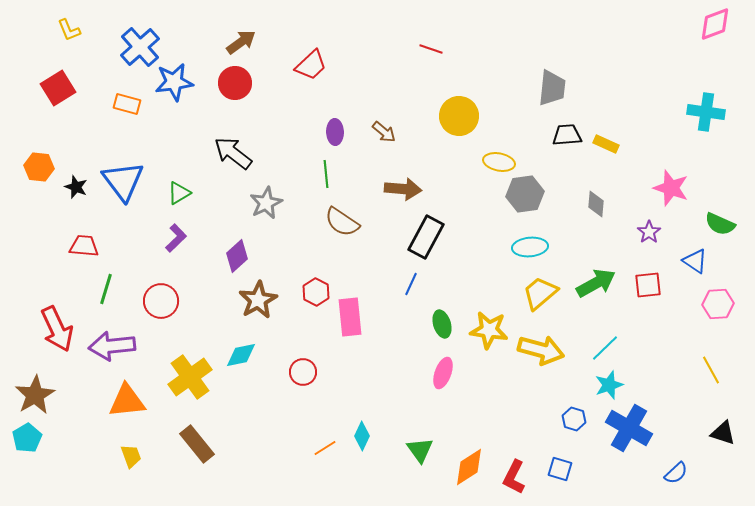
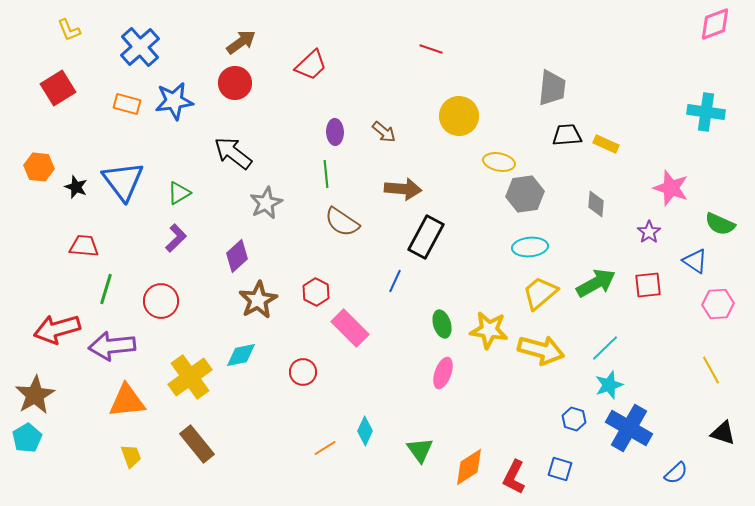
blue star at (174, 82): moved 19 px down
blue line at (411, 284): moved 16 px left, 3 px up
pink rectangle at (350, 317): moved 11 px down; rotated 39 degrees counterclockwise
red arrow at (57, 329): rotated 99 degrees clockwise
cyan diamond at (362, 436): moved 3 px right, 5 px up
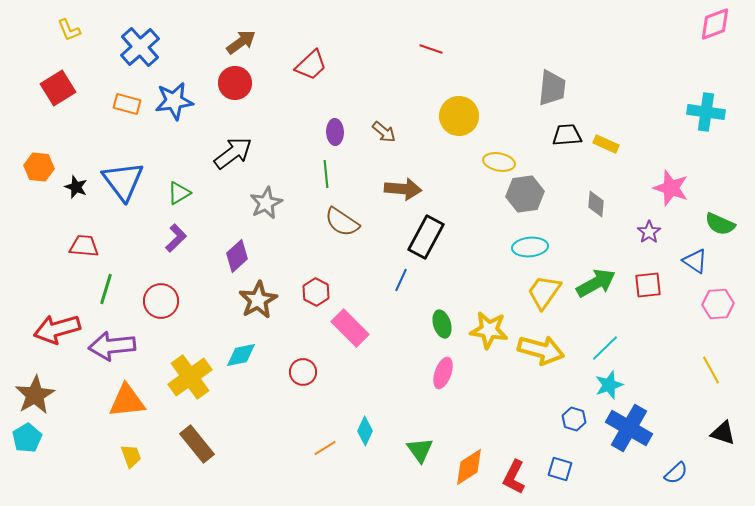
black arrow at (233, 153): rotated 105 degrees clockwise
blue line at (395, 281): moved 6 px right, 1 px up
yellow trapezoid at (540, 293): moved 4 px right, 1 px up; rotated 15 degrees counterclockwise
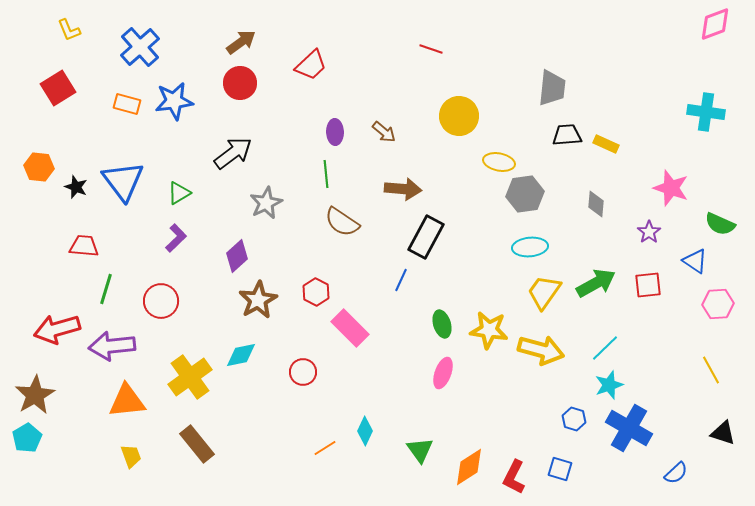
red circle at (235, 83): moved 5 px right
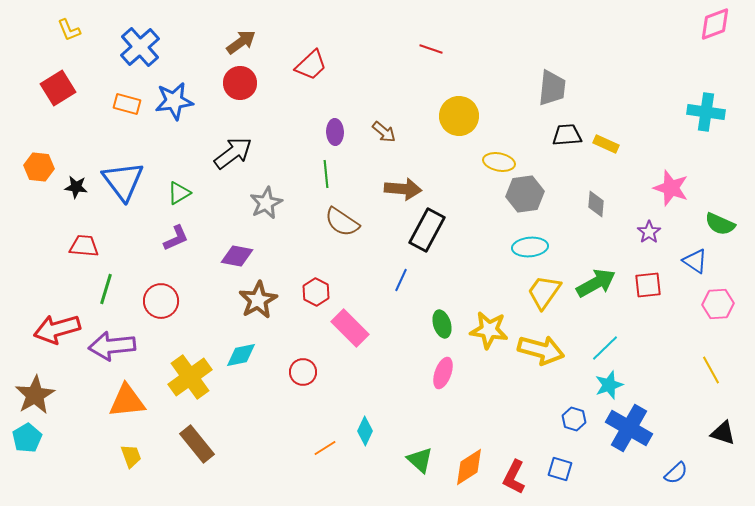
black star at (76, 187): rotated 15 degrees counterclockwise
black rectangle at (426, 237): moved 1 px right, 7 px up
purple L-shape at (176, 238): rotated 20 degrees clockwise
purple diamond at (237, 256): rotated 52 degrees clockwise
green triangle at (420, 450): moved 10 px down; rotated 12 degrees counterclockwise
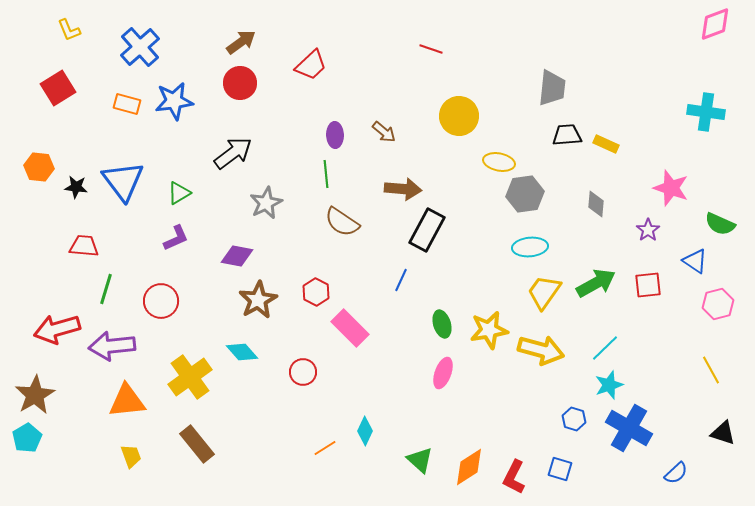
purple ellipse at (335, 132): moved 3 px down
purple star at (649, 232): moved 1 px left, 2 px up
pink hexagon at (718, 304): rotated 12 degrees counterclockwise
yellow star at (489, 330): rotated 18 degrees counterclockwise
cyan diamond at (241, 355): moved 1 px right, 3 px up; rotated 60 degrees clockwise
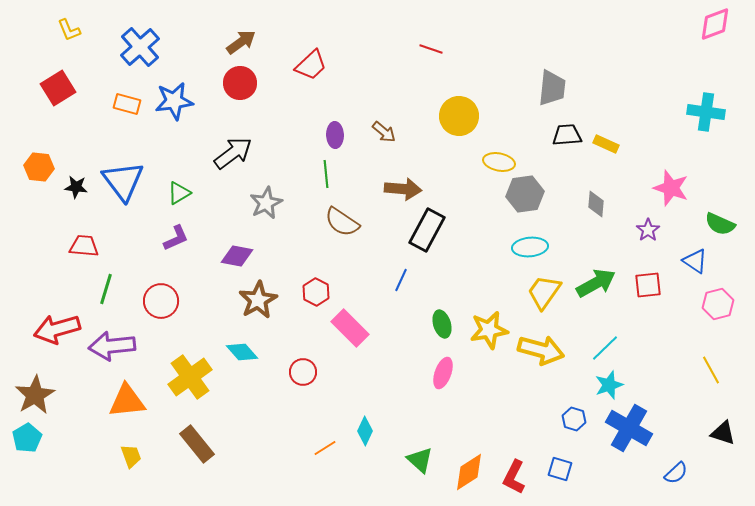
orange diamond at (469, 467): moved 5 px down
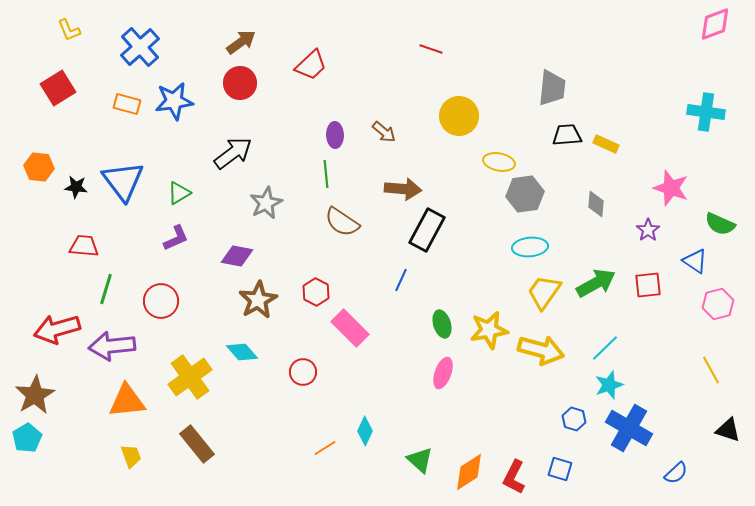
black triangle at (723, 433): moved 5 px right, 3 px up
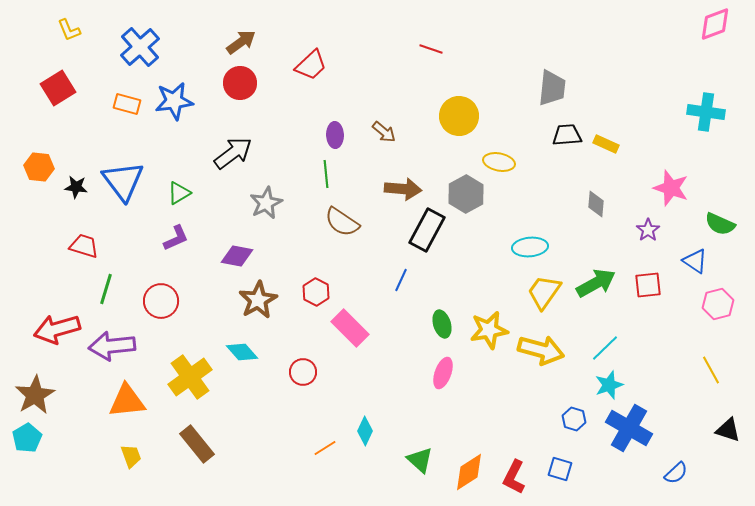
gray hexagon at (525, 194): moved 59 px left; rotated 21 degrees counterclockwise
red trapezoid at (84, 246): rotated 12 degrees clockwise
